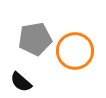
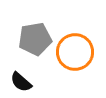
orange circle: moved 1 px down
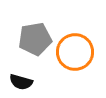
black semicircle: rotated 25 degrees counterclockwise
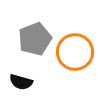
gray pentagon: rotated 12 degrees counterclockwise
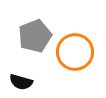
gray pentagon: moved 3 px up
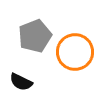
black semicircle: rotated 10 degrees clockwise
